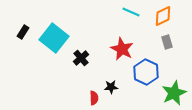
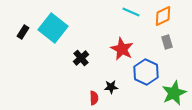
cyan square: moved 1 px left, 10 px up
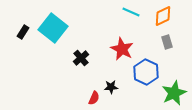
red semicircle: rotated 24 degrees clockwise
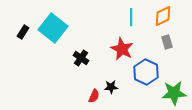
cyan line: moved 5 px down; rotated 66 degrees clockwise
black cross: rotated 14 degrees counterclockwise
green star: rotated 20 degrees clockwise
red semicircle: moved 2 px up
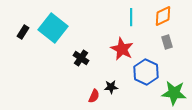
green star: rotated 10 degrees clockwise
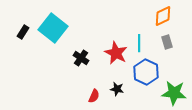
cyan line: moved 8 px right, 26 px down
red star: moved 6 px left, 4 px down
black star: moved 6 px right, 2 px down; rotated 16 degrees clockwise
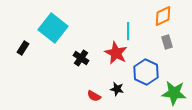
black rectangle: moved 16 px down
cyan line: moved 11 px left, 12 px up
red semicircle: rotated 96 degrees clockwise
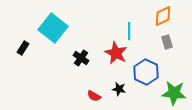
cyan line: moved 1 px right
black star: moved 2 px right
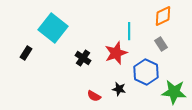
gray rectangle: moved 6 px left, 2 px down; rotated 16 degrees counterclockwise
black rectangle: moved 3 px right, 5 px down
red star: rotated 25 degrees clockwise
black cross: moved 2 px right
green star: moved 1 px up
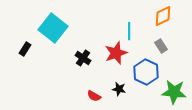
gray rectangle: moved 2 px down
black rectangle: moved 1 px left, 4 px up
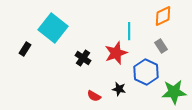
green star: rotated 10 degrees counterclockwise
